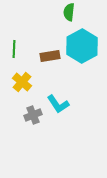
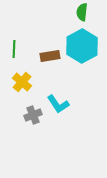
green semicircle: moved 13 px right
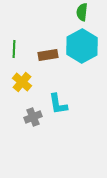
brown rectangle: moved 2 px left, 1 px up
cyan L-shape: rotated 25 degrees clockwise
gray cross: moved 2 px down
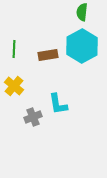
yellow cross: moved 8 px left, 4 px down
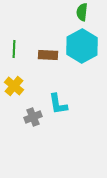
brown rectangle: rotated 12 degrees clockwise
